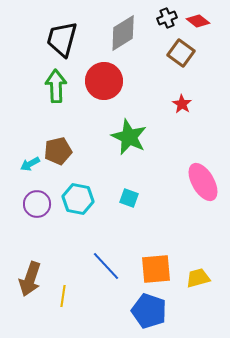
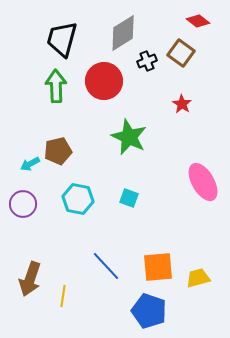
black cross: moved 20 px left, 43 px down
purple circle: moved 14 px left
orange square: moved 2 px right, 2 px up
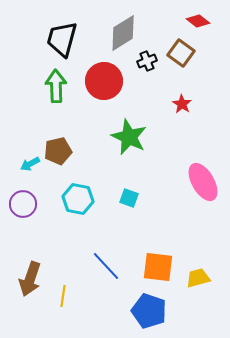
orange square: rotated 12 degrees clockwise
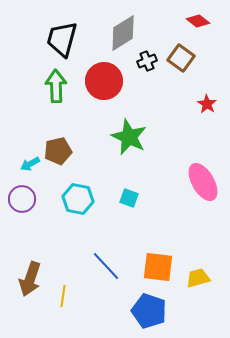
brown square: moved 5 px down
red star: moved 25 px right
purple circle: moved 1 px left, 5 px up
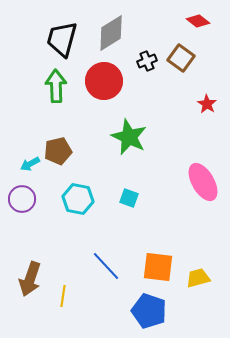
gray diamond: moved 12 px left
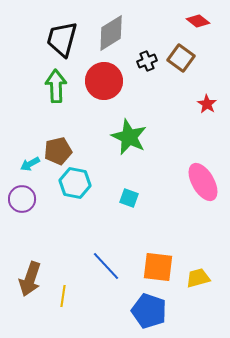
cyan hexagon: moved 3 px left, 16 px up
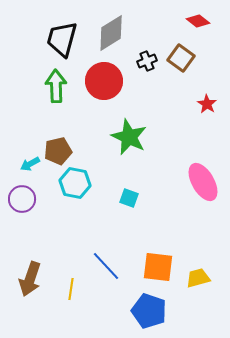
yellow line: moved 8 px right, 7 px up
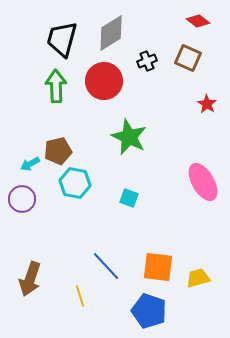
brown square: moved 7 px right; rotated 12 degrees counterclockwise
yellow line: moved 9 px right, 7 px down; rotated 25 degrees counterclockwise
